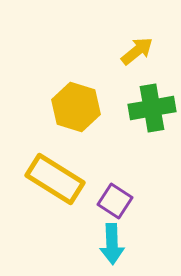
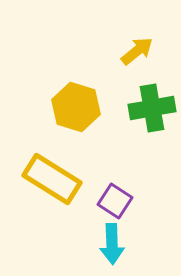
yellow rectangle: moved 3 px left
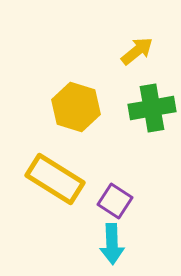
yellow rectangle: moved 3 px right
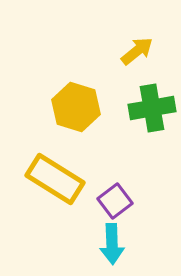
purple square: rotated 20 degrees clockwise
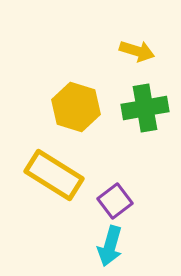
yellow arrow: rotated 56 degrees clockwise
green cross: moved 7 px left
yellow rectangle: moved 1 px left, 4 px up
cyan arrow: moved 2 px left, 2 px down; rotated 18 degrees clockwise
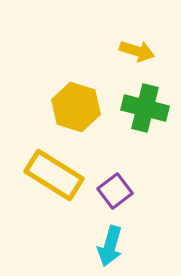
green cross: rotated 24 degrees clockwise
purple square: moved 10 px up
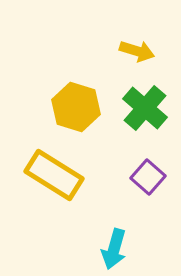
green cross: rotated 27 degrees clockwise
purple square: moved 33 px right, 14 px up; rotated 12 degrees counterclockwise
cyan arrow: moved 4 px right, 3 px down
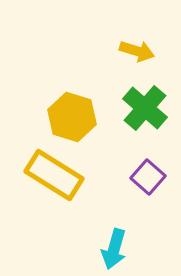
yellow hexagon: moved 4 px left, 10 px down
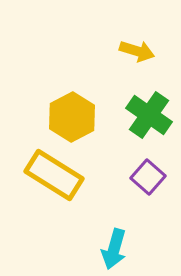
green cross: moved 4 px right, 7 px down; rotated 6 degrees counterclockwise
yellow hexagon: rotated 15 degrees clockwise
